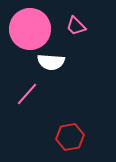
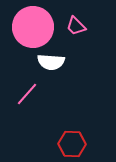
pink circle: moved 3 px right, 2 px up
red hexagon: moved 2 px right, 7 px down; rotated 12 degrees clockwise
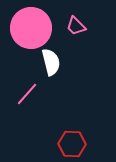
pink circle: moved 2 px left, 1 px down
white semicircle: rotated 108 degrees counterclockwise
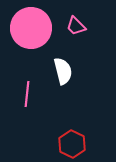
white semicircle: moved 12 px right, 9 px down
pink line: rotated 35 degrees counterclockwise
red hexagon: rotated 24 degrees clockwise
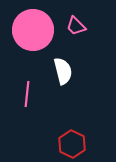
pink circle: moved 2 px right, 2 px down
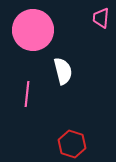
pink trapezoid: moved 25 px right, 8 px up; rotated 50 degrees clockwise
red hexagon: rotated 8 degrees counterclockwise
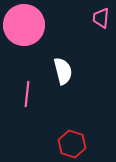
pink circle: moved 9 px left, 5 px up
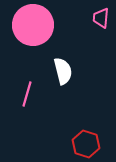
pink circle: moved 9 px right
pink line: rotated 10 degrees clockwise
red hexagon: moved 14 px right
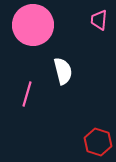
pink trapezoid: moved 2 px left, 2 px down
red hexagon: moved 12 px right, 2 px up
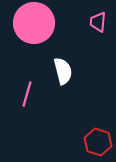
pink trapezoid: moved 1 px left, 2 px down
pink circle: moved 1 px right, 2 px up
